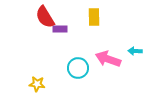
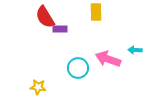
yellow rectangle: moved 2 px right, 5 px up
cyan arrow: moved 1 px up
yellow star: moved 1 px right, 3 px down
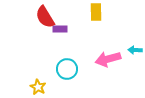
pink arrow: rotated 35 degrees counterclockwise
cyan circle: moved 11 px left, 1 px down
yellow star: rotated 21 degrees clockwise
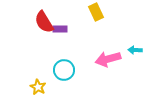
yellow rectangle: rotated 24 degrees counterclockwise
red semicircle: moved 1 px left, 5 px down
cyan circle: moved 3 px left, 1 px down
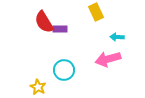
cyan arrow: moved 18 px left, 13 px up
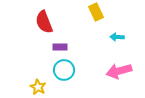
red semicircle: rotated 10 degrees clockwise
purple rectangle: moved 18 px down
pink arrow: moved 11 px right, 12 px down
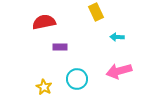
red semicircle: rotated 100 degrees clockwise
cyan circle: moved 13 px right, 9 px down
yellow star: moved 6 px right
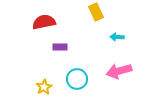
yellow star: rotated 14 degrees clockwise
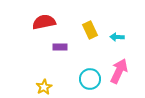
yellow rectangle: moved 6 px left, 18 px down
pink arrow: rotated 130 degrees clockwise
cyan circle: moved 13 px right
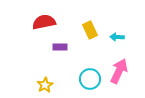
yellow star: moved 1 px right, 2 px up
